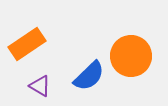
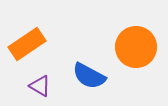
orange circle: moved 5 px right, 9 px up
blue semicircle: rotated 72 degrees clockwise
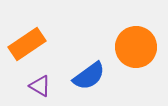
blue semicircle: rotated 64 degrees counterclockwise
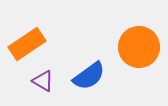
orange circle: moved 3 px right
purple triangle: moved 3 px right, 5 px up
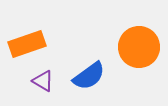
orange rectangle: rotated 15 degrees clockwise
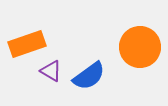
orange circle: moved 1 px right
purple triangle: moved 8 px right, 10 px up
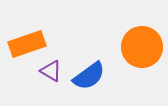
orange circle: moved 2 px right
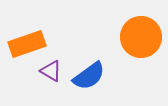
orange circle: moved 1 px left, 10 px up
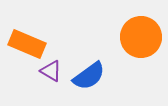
orange rectangle: rotated 42 degrees clockwise
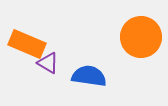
purple triangle: moved 3 px left, 8 px up
blue semicircle: rotated 136 degrees counterclockwise
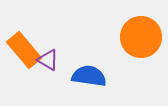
orange rectangle: moved 3 px left, 6 px down; rotated 27 degrees clockwise
purple triangle: moved 3 px up
